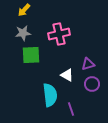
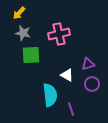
yellow arrow: moved 5 px left, 3 px down
gray star: rotated 21 degrees clockwise
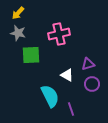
yellow arrow: moved 1 px left
gray star: moved 5 px left
cyan semicircle: moved 1 px down; rotated 20 degrees counterclockwise
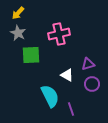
gray star: rotated 14 degrees clockwise
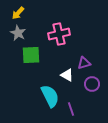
purple triangle: moved 4 px left, 1 px up
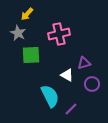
yellow arrow: moved 9 px right, 1 px down
purple line: rotated 64 degrees clockwise
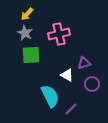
gray star: moved 7 px right
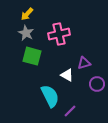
gray star: moved 1 px right
green square: moved 1 px right, 1 px down; rotated 18 degrees clockwise
purple circle: moved 5 px right
purple line: moved 1 px left, 2 px down
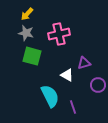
gray star: rotated 14 degrees counterclockwise
purple circle: moved 1 px right, 1 px down
purple line: moved 3 px right, 4 px up; rotated 64 degrees counterclockwise
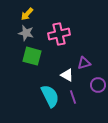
purple line: moved 10 px up
